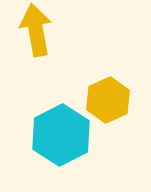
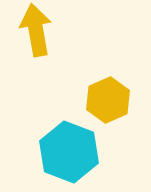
cyan hexagon: moved 8 px right, 17 px down; rotated 12 degrees counterclockwise
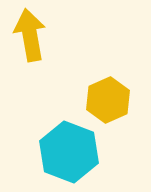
yellow arrow: moved 6 px left, 5 px down
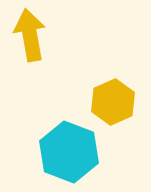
yellow hexagon: moved 5 px right, 2 px down
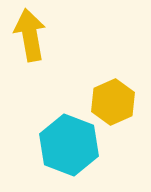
cyan hexagon: moved 7 px up
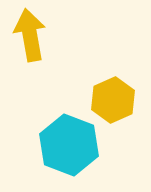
yellow hexagon: moved 2 px up
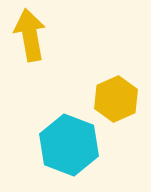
yellow hexagon: moved 3 px right, 1 px up
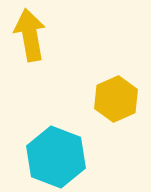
cyan hexagon: moved 13 px left, 12 px down
